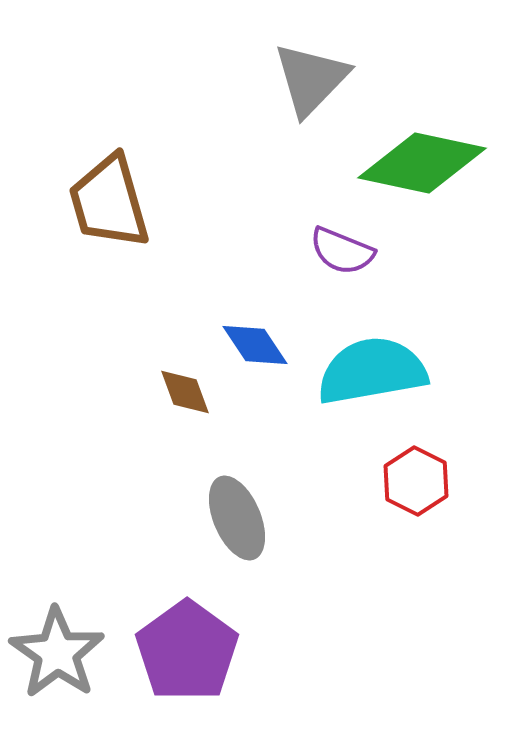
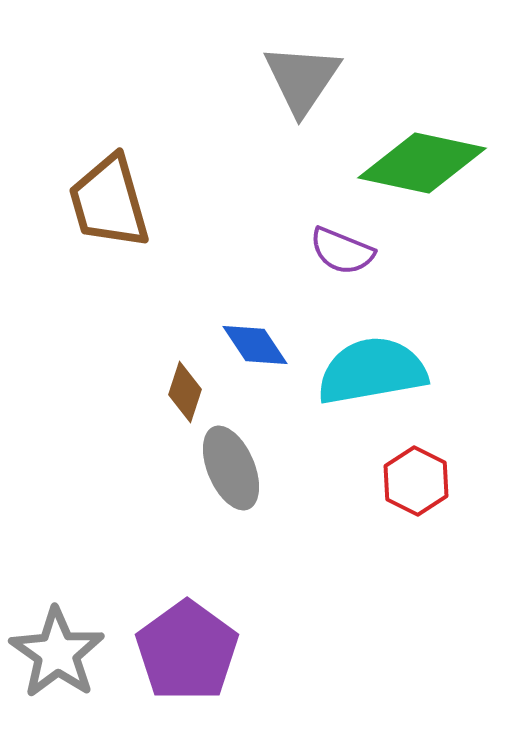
gray triangle: moved 9 px left; rotated 10 degrees counterclockwise
brown diamond: rotated 38 degrees clockwise
gray ellipse: moved 6 px left, 50 px up
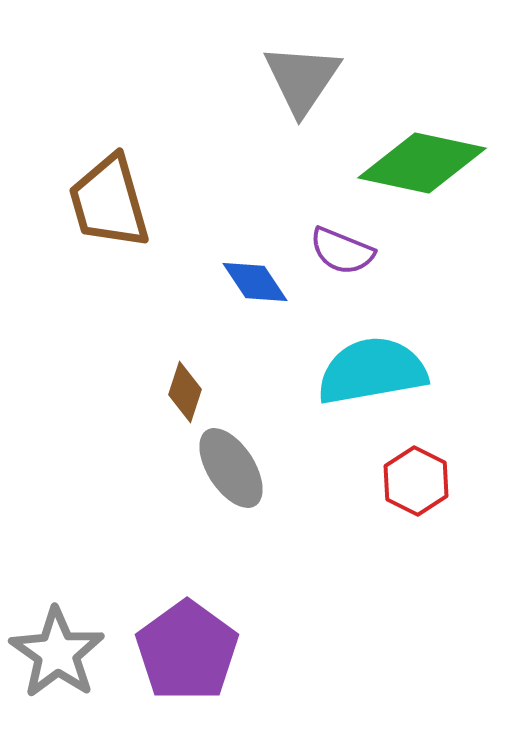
blue diamond: moved 63 px up
gray ellipse: rotated 10 degrees counterclockwise
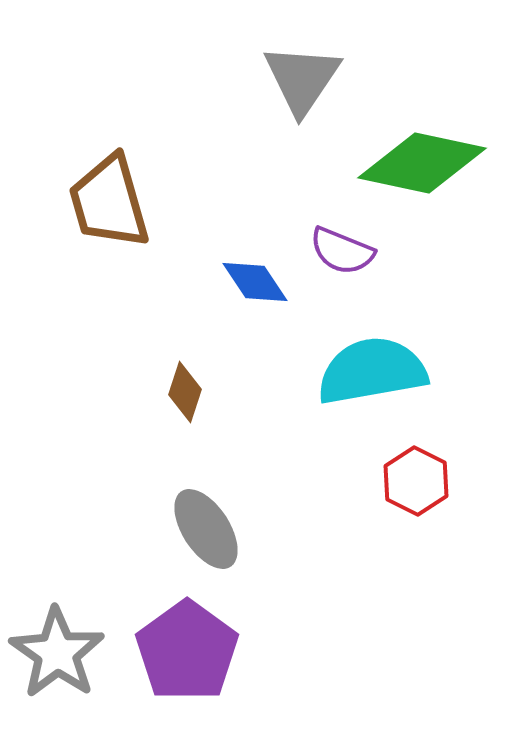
gray ellipse: moved 25 px left, 61 px down
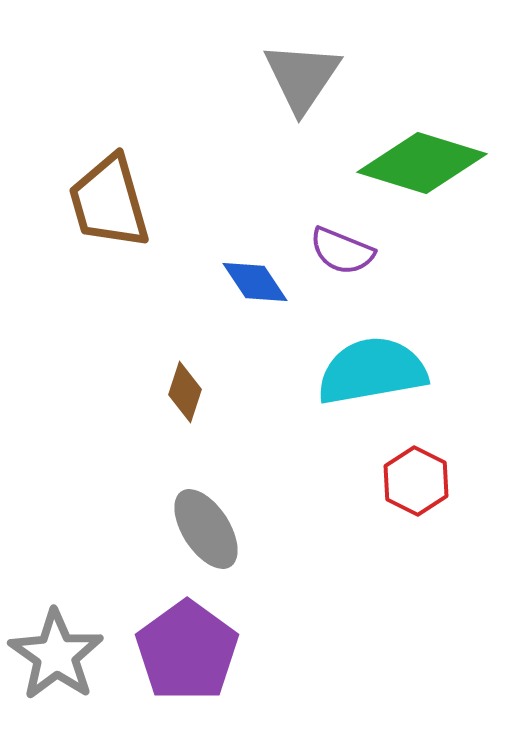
gray triangle: moved 2 px up
green diamond: rotated 5 degrees clockwise
gray star: moved 1 px left, 2 px down
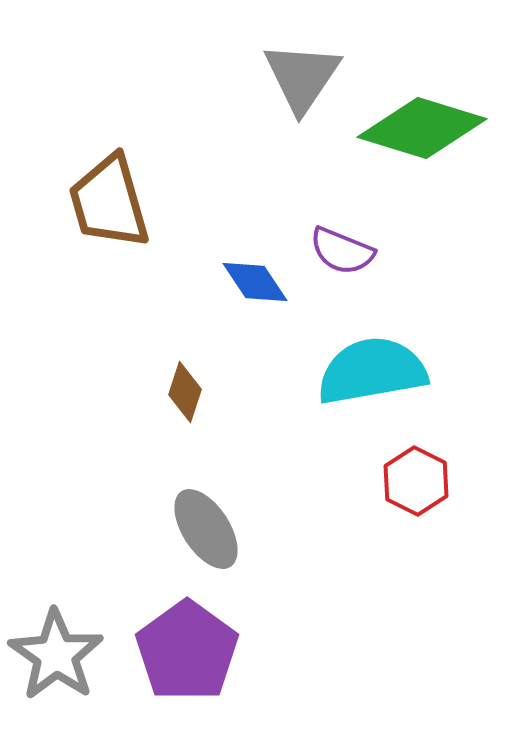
green diamond: moved 35 px up
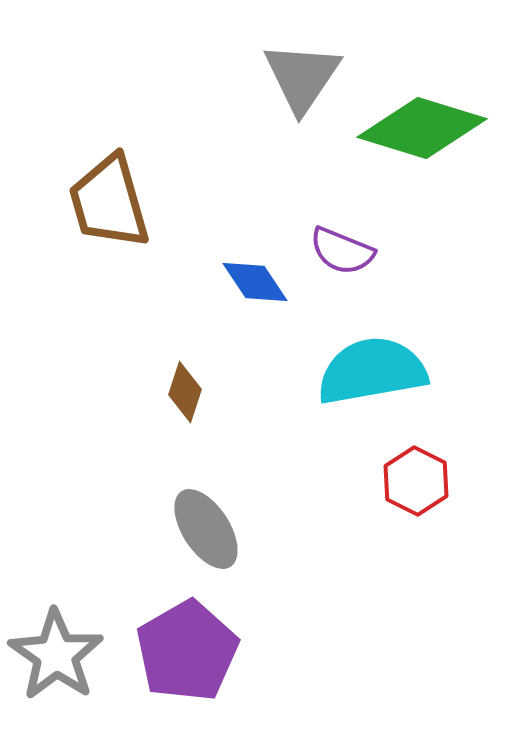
purple pentagon: rotated 6 degrees clockwise
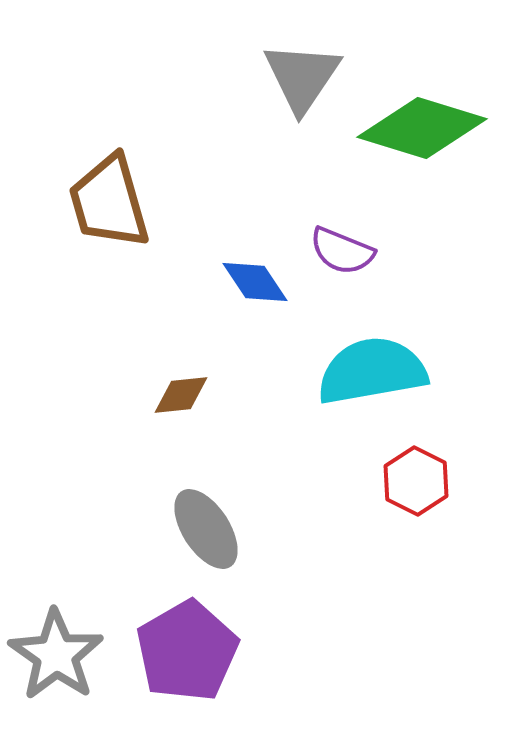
brown diamond: moved 4 px left, 3 px down; rotated 66 degrees clockwise
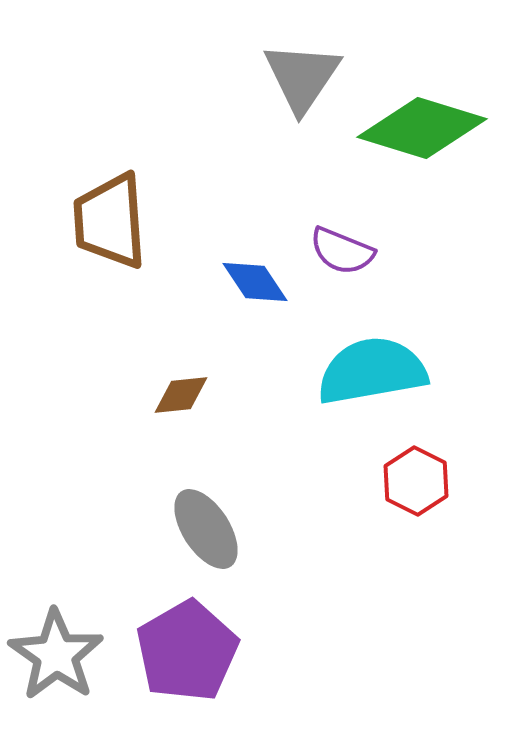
brown trapezoid: moved 1 px right, 19 px down; rotated 12 degrees clockwise
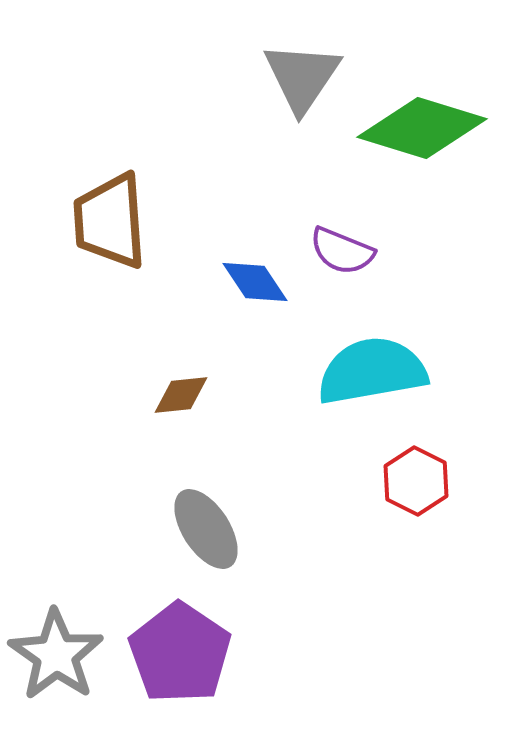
purple pentagon: moved 7 px left, 2 px down; rotated 8 degrees counterclockwise
